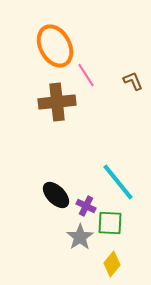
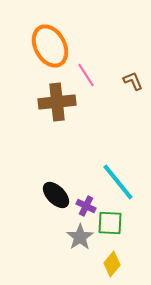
orange ellipse: moved 5 px left
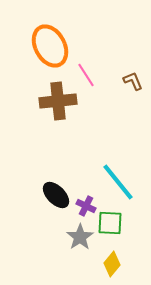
brown cross: moved 1 px right, 1 px up
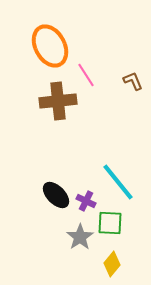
purple cross: moved 5 px up
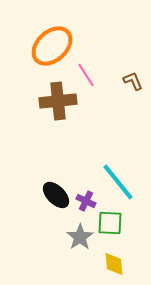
orange ellipse: moved 2 px right; rotated 75 degrees clockwise
yellow diamond: moved 2 px right; rotated 45 degrees counterclockwise
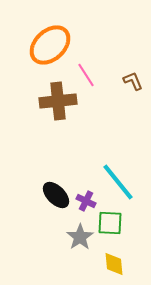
orange ellipse: moved 2 px left, 1 px up
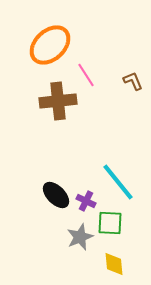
gray star: rotated 12 degrees clockwise
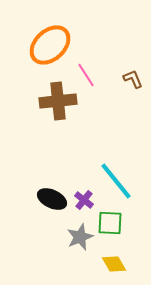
brown L-shape: moved 2 px up
cyan line: moved 2 px left, 1 px up
black ellipse: moved 4 px left, 4 px down; rotated 20 degrees counterclockwise
purple cross: moved 2 px left, 1 px up; rotated 12 degrees clockwise
yellow diamond: rotated 25 degrees counterclockwise
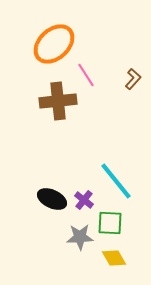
orange ellipse: moved 4 px right, 1 px up
brown L-shape: rotated 65 degrees clockwise
gray star: rotated 20 degrees clockwise
yellow diamond: moved 6 px up
